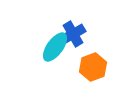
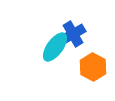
orange hexagon: rotated 12 degrees counterclockwise
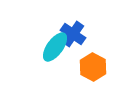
blue cross: rotated 25 degrees counterclockwise
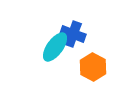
blue cross: rotated 15 degrees counterclockwise
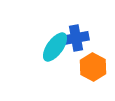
blue cross: moved 3 px right, 4 px down; rotated 30 degrees counterclockwise
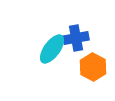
cyan ellipse: moved 3 px left, 2 px down
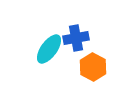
cyan ellipse: moved 3 px left
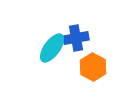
cyan ellipse: moved 3 px right, 1 px up
